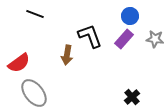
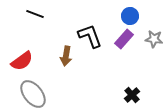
gray star: moved 1 px left
brown arrow: moved 1 px left, 1 px down
red semicircle: moved 3 px right, 2 px up
gray ellipse: moved 1 px left, 1 px down
black cross: moved 2 px up
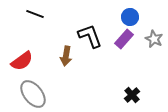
blue circle: moved 1 px down
gray star: rotated 18 degrees clockwise
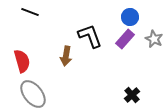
black line: moved 5 px left, 2 px up
purple rectangle: moved 1 px right
red semicircle: rotated 70 degrees counterclockwise
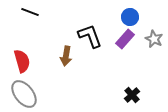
gray ellipse: moved 9 px left
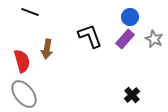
brown arrow: moved 19 px left, 7 px up
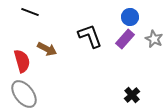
brown arrow: rotated 72 degrees counterclockwise
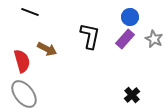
black L-shape: rotated 32 degrees clockwise
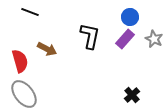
red semicircle: moved 2 px left
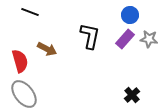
blue circle: moved 2 px up
gray star: moved 5 px left; rotated 18 degrees counterclockwise
